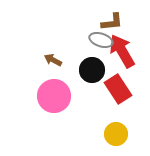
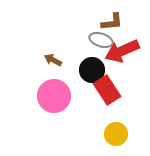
red arrow: rotated 84 degrees counterclockwise
red rectangle: moved 11 px left, 1 px down
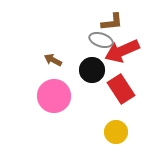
red rectangle: moved 14 px right, 1 px up
yellow circle: moved 2 px up
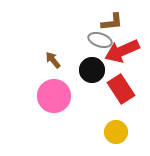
gray ellipse: moved 1 px left
brown arrow: rotated 24 degrees clockwise
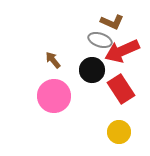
brown L-shape: rotated 30 degrees clockwise
yellow circle: moved 3 px right
